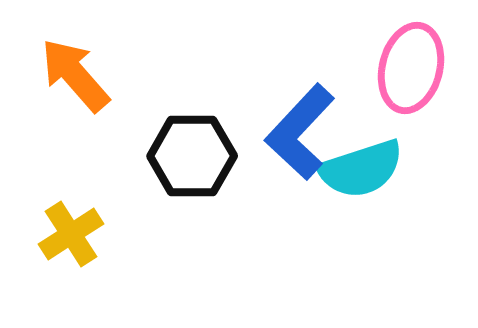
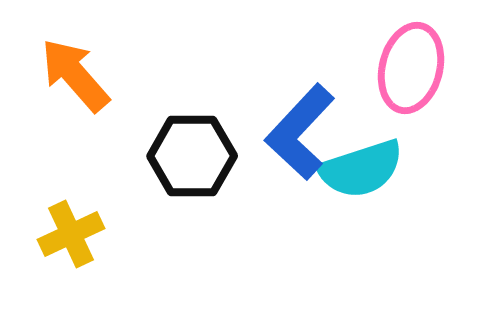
yellow cross: rotated 8 degrees clockwise
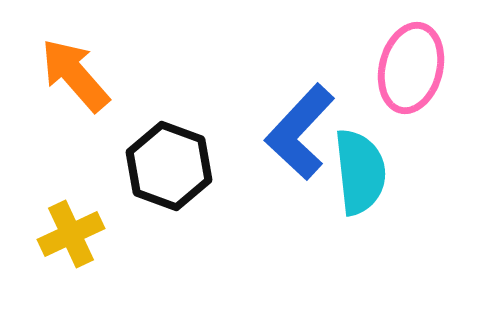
black hexagon: moved 23 px left, 10 px down; rotated 20 degrees clockwise
cyan semicircle: moved 1 px left, 3 px down; rotated 78 degrees counterclockwise
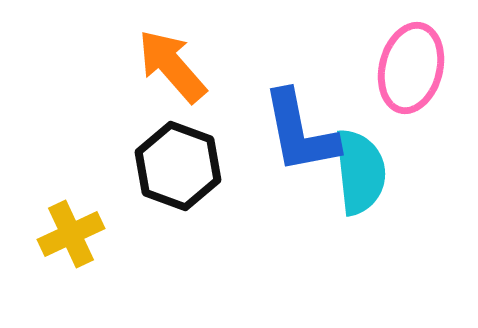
orange arrow: moved 97 px right, 9 px up
blue L-shape: rotated 54 degrees counterclockwise
black hexagon: moved 9 px right
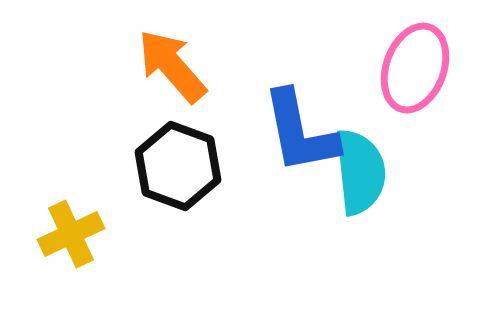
pink ellipse: moved 4 px right; rotated 6 degrees clockwise
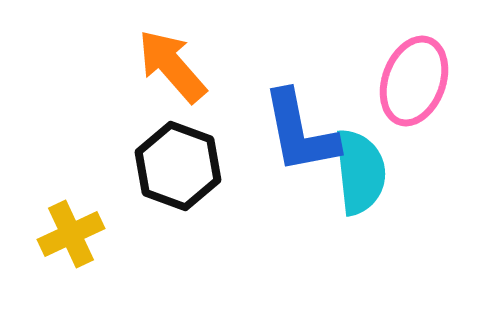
pink ellipse: moved 1 px left, 13 px down
